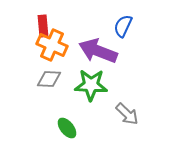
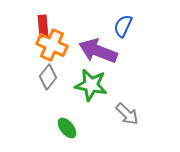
gray diamond: moved 1 px left, 2 px up; rotated 55 degrees counterclockwise
green star: rotated 8 degrees clockwise
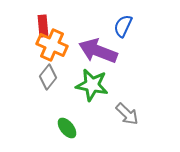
green star: moved 1 px right
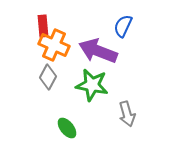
orange cross: moved 2 px right
gray diamond: rotated 10 degrees counterclockwise
gray arrow: rotated 30 degrees clockwise
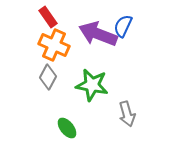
red rectangle: moved 5 px right, 9 px up; rotated 30 degrees counterclockwise
purple arrow: moved 17 px up
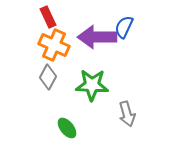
red rectangle: rotated 10 degrees clockwise
blue semicircle: moved 1 px right, 1 px down
purple arrow: moved 1 px left, 3 px down; rotated 21 degrees counterclockwise
green star: rotated 8 degrees counterclockwise
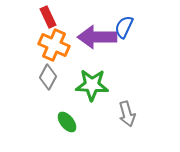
green ellipse: moved 6 px up
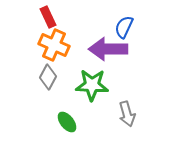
purple arrow: moved 11 px right, 12 px down
